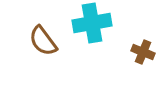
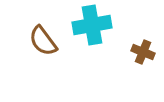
cyan cross: moved 2 px down
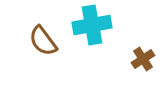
brown cross: moved 7 px down; rotated 35 degrees clockwise
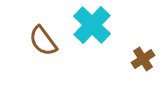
cyan cross: rotated 36 degrees counterclockwise
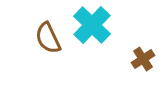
brown semicircle: moved 5 px right, 3 px up; rotated 12 degrees clockwise
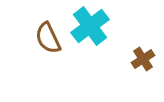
cyan cross: moved 2 px left, 1 px down; rotated 9 degrees clockwise
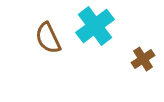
cyan cross: moved 5 px right
